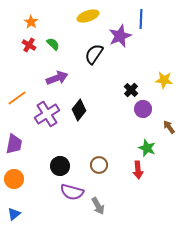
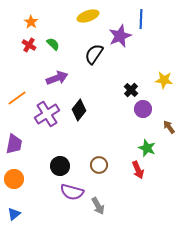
red arrow: rotated 18 degrees counterclockwise
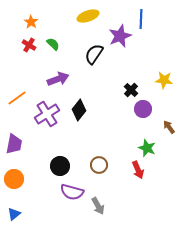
purple arrow: moved 1 px right, 1 px down
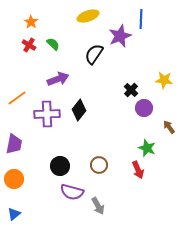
purple circle: moved 1 px right, 1 px up
purple cross: rotated 30 degrees clockwise
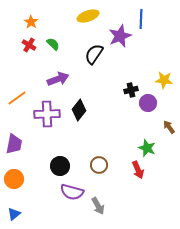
black cross: rotated 32 degrees clockwise
purple circle: moved 4 px right, 5 px up
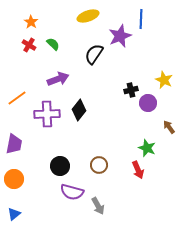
yellow star: rotated 18 degrees clockwise
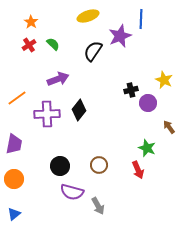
red cross: rotated 24 degrees clockwise
black semicircle: moved 1 px left, 3 px up
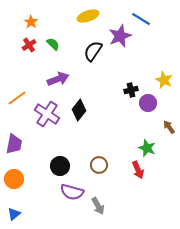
blue line: rotated 60 degrees counterclockwise
purple cross: rotated 35 degrees clockwise
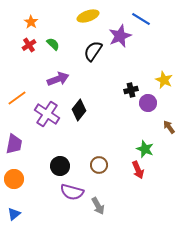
green star: moved 2 px left, 1 px down
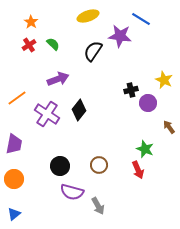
purple star: rotated 30 degrees clockwise
